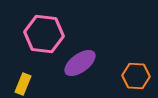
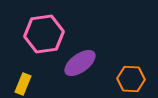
pink hexagon: rotated 15 degrees counterclockwise
orange hexagon: moved 5 px left, 3 px down
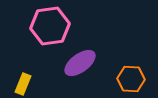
pink hexagon: moved 6 px right, 8 px up
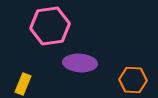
purple ellipse: rotated 40 degrees clockwise
orange hexagon: moved 2 px right, 1 px down
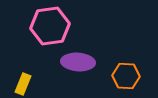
purple ellipse: moved 2 px left, 1 px up
orange hexagon: moved 7 px left, 4 px up
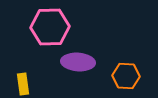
pink hexagon: moved 1 px down; rotated 6 degrees clockwise
yellow rectangle: rotated 30 degrees counterclockwise
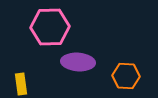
yellow rectangle: moved 2 px left
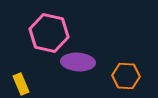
pink hexagon: moved 1 px left, 6 px down; rotated 15 degrees clockwise
yellow rectangle: rotated 15 degrees counterclockwise
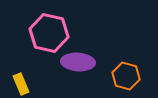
orange hexagon: rotated 12 degrees clockwise
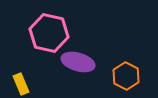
purple ellipse: rotated 12 degrees clockwise
orange hexagon: rotated 12 degrees clockwise
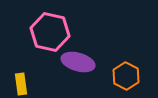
pink hexagon: moved 1 px right, 1 px up
yellow rectangle: rotated 15 degrees clockwise
